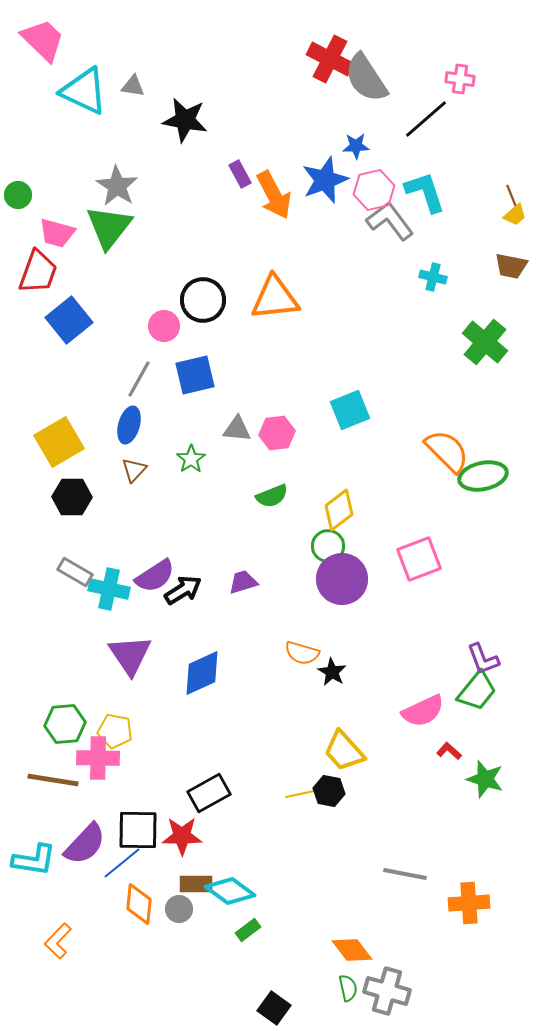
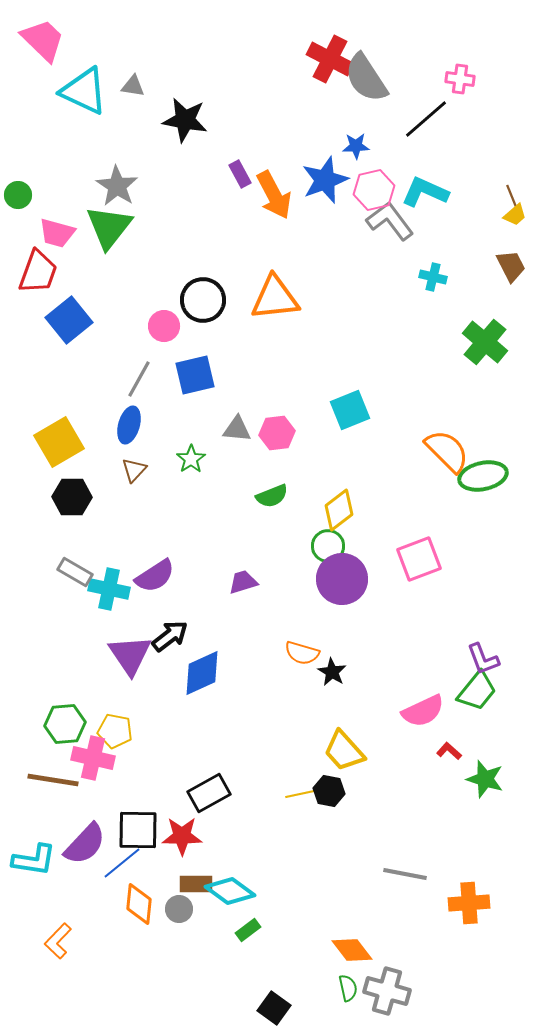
cyan L-shape at (425, 192): rotated 48 degrees counterclockwise
brown trapezoid at (511, 266): rotated 128 degrees counterclockwise
black arrow at (183, 590): moved 13 px left, 46 px down; rotated 6 degrees counterclockwise
pink cross at (98, 758): moved 5 px left; rotated 12 degrees clockwise
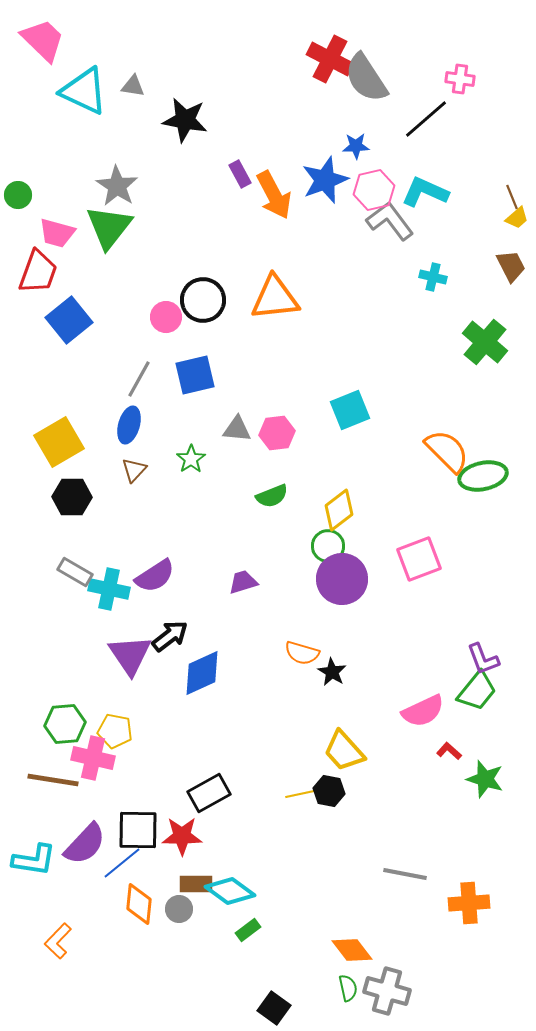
yellow trapezoid at (515, 215): moved 2 px right, 3 px down
pink circle at (164, 326): moved 2 px right, 9 px up
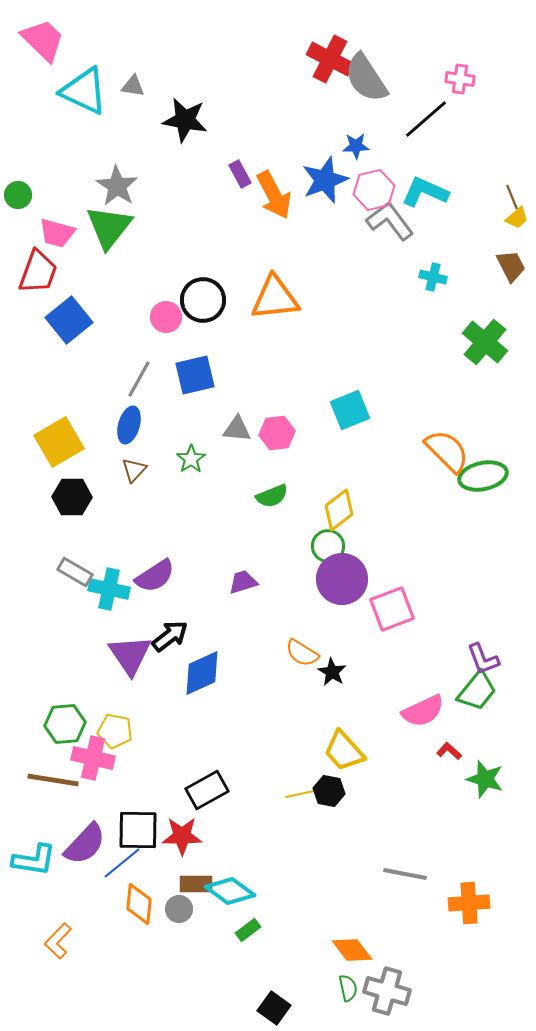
pink square at (419, 559): moved 27 px left, 50 px down
orange semicircle at (302, 653): rotated 16 degrees clockwise
black rectangle at (209, 793): moved 2 px left, 3 px up
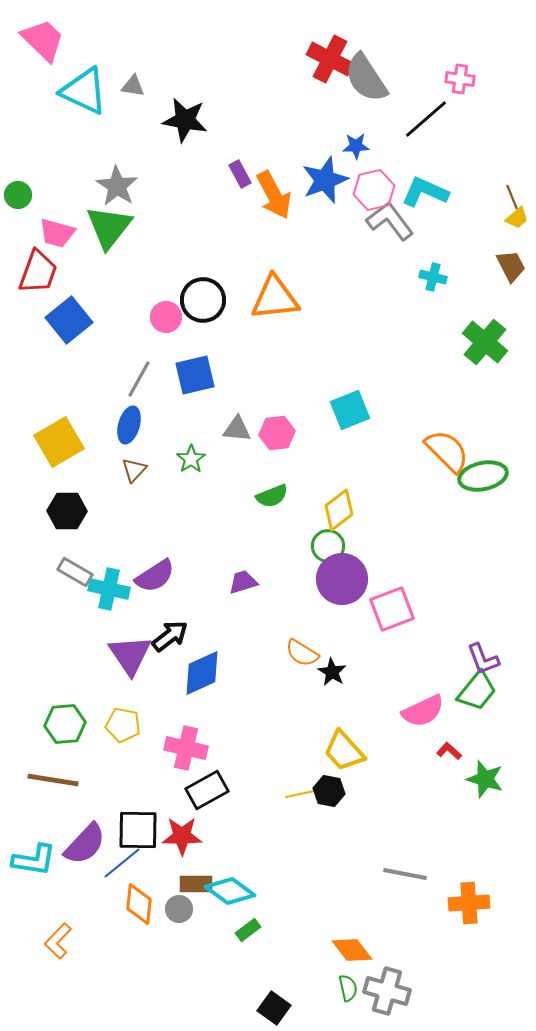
black hexagon at (72, 497): moved 5 px left, 14 px down
yellow pentagon at (115, 731): moved 8 px right, 6 px up
pink cross at (93, 758): moved 93 px right, 10 px up
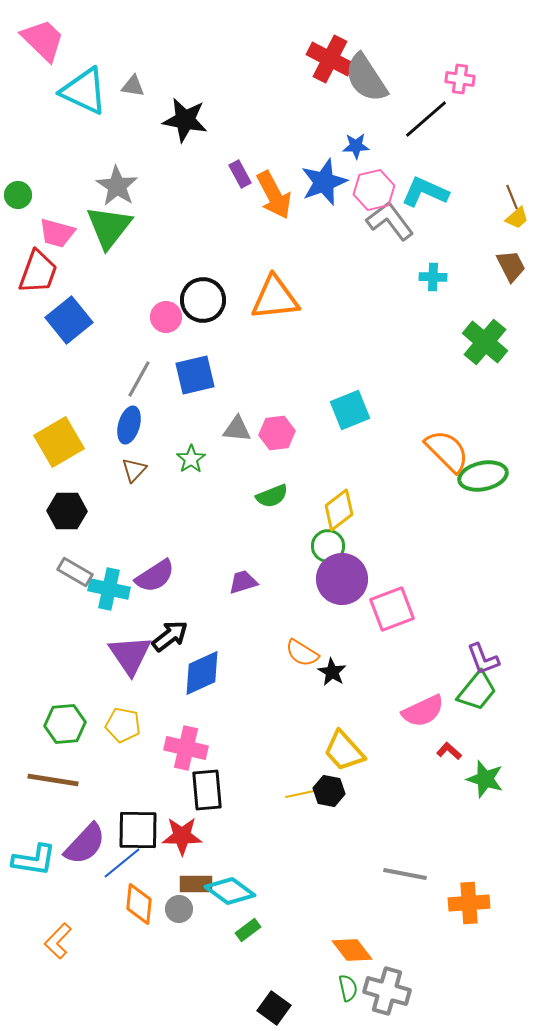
blue star at (325, 180): moved 1 px left, 2 px down
cyan cross at (433, 277): rotated 12 degrees counterclockwise
black rectangle at (207, 790): rotated 66 degrees counterclockwise
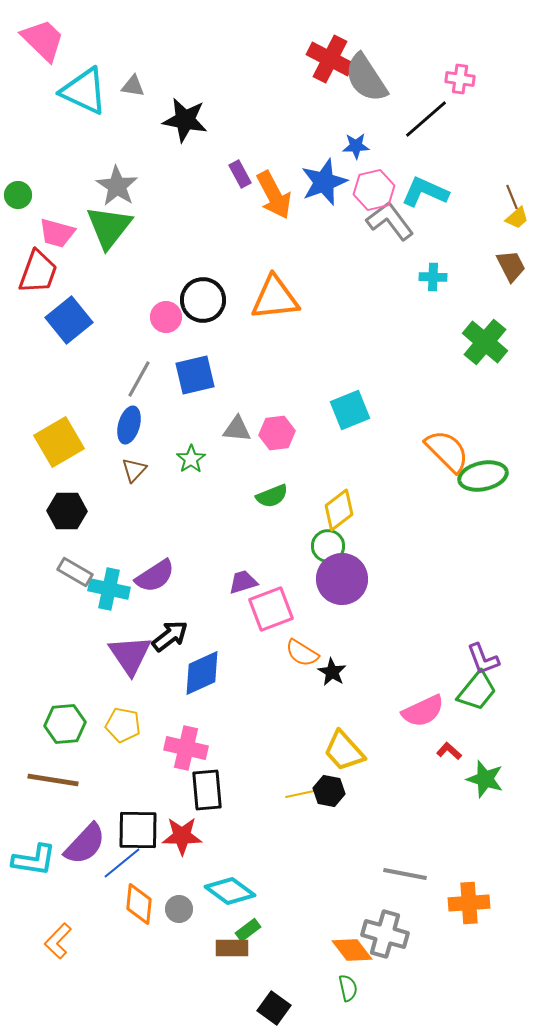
pink square at (392, 609): moved 121 px left
brown rectangle at (196, 884): moved 36 px right, 64 px down
gray cross at (387, 991): moved 2 px left, 57 px up
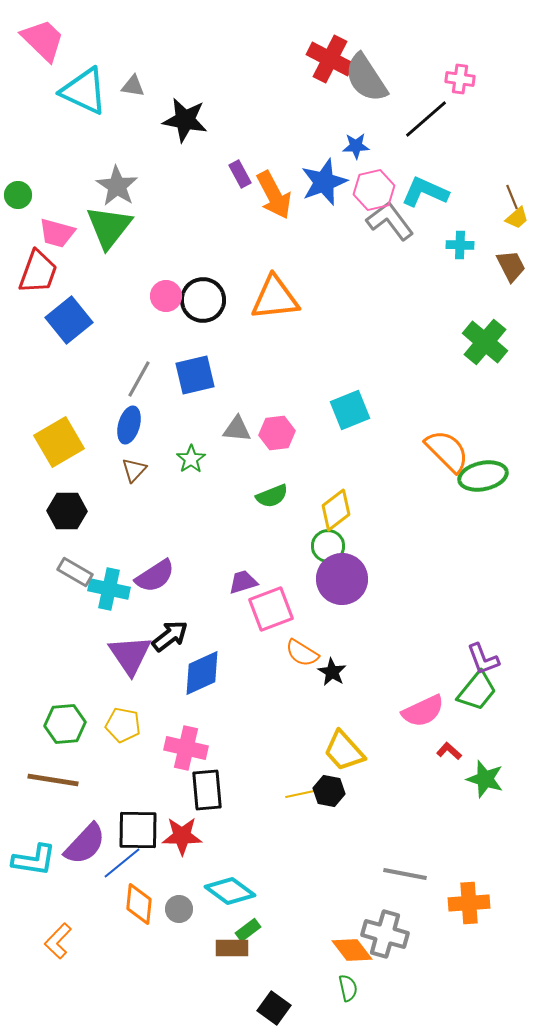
cyan cross at (433, 277): moved 27 px right, 32 px up
pink circle at (166, 317): moved 21 px up
yellow diamond at (339, 510): moved 3 px left
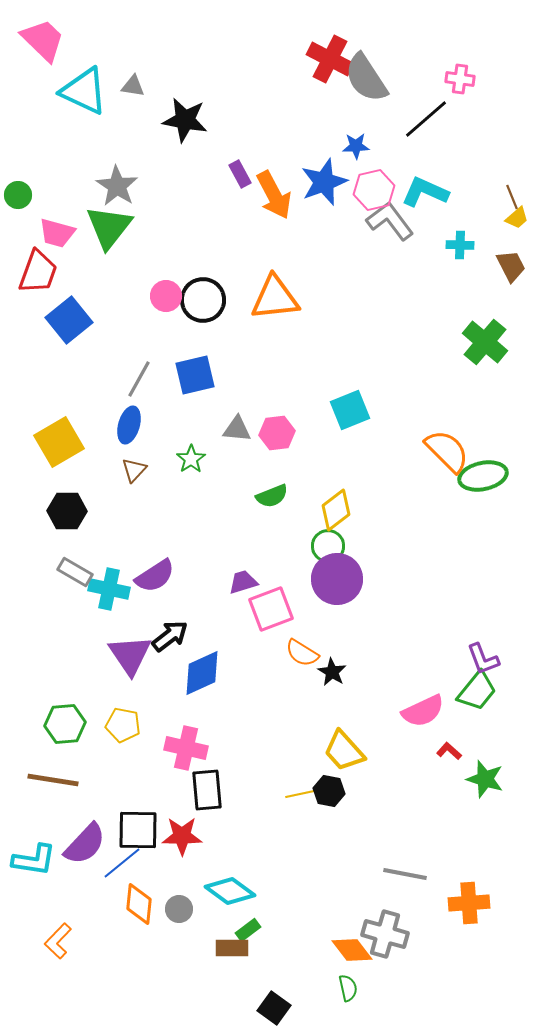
purple circle at (342, 579): moved 5 px left
